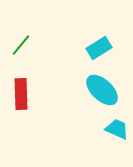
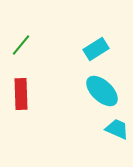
cyan rectangle: moved 3 px left, 1 px down
cyan ellipse: moved 1 px down
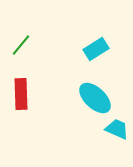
cyan ellipse: moved 7 px left, 7 px down
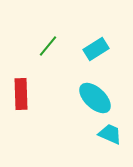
green line: moved 27 px right, 1 px down
cyan trapezoid: moved 7 px left, 5 px down
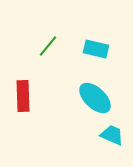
cyan rectangle: rotated 45 degrees clockwise
red rectangle: moved 2 px right, 2 px down
cyan trapezoid: moved 2 px right, 1 px down
